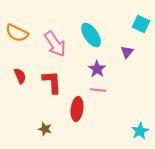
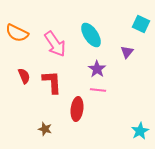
red semicircle: moved 4 px right
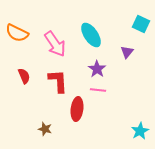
red L-shape: moved 6 px right, 1 px up
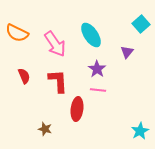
cyan square: rotated 24 degrees clockwise
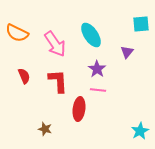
cyan square: rotated 36 degrees clockwise
red ellipse: moved 2 px right
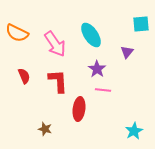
pink line: moved 5 px right
cyan star: moved 6 px left
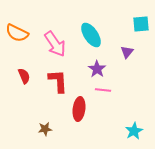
brown star: rotated 24 degrees counterclockwise
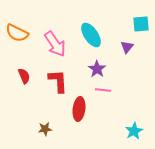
purple triangle: moved 5 px up
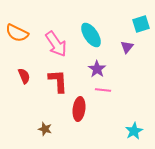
cyan square: rotated 12 degrees counterclockwise
pink arrow: moved 1 px right
brown star: rotated 24 degrees clockwise
